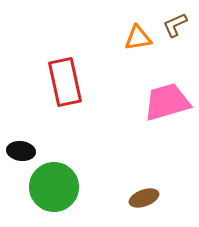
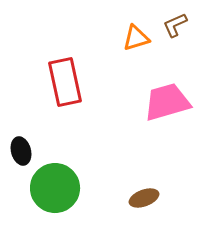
orange triangle: moved 2 px left; rotated 8 degrees counterclockwise
black ellipse: rotated 68 degrees clockwise
green circle: moved 1 px right, 1 px down
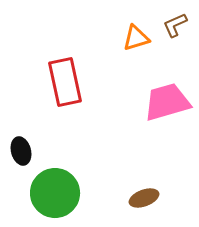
green circle: moved 5 px down
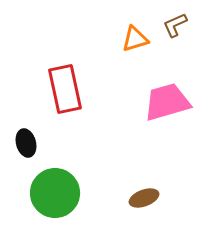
orange triangle: moved 1 px left, 1 px down
red rectangle: moved 7 px down
black ellipse: moved 5 px right, 8 px up
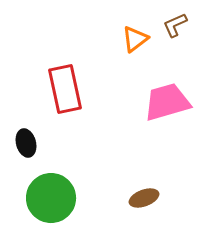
orange triangle: rotated 20 degrees counterclockwise
green circle: moved 4 px left, 5 px down
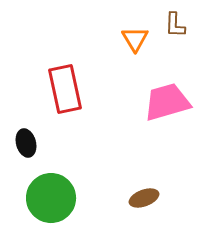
brown L-shape: rotated 64 degrees counterclockwise
orange triangle: rotated 24 degrees counterclockwise
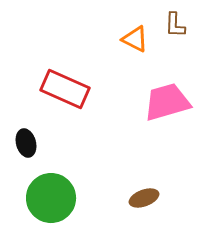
orange triangle: rotated 32 degrees counterclockwise
red rectangle: rotated 54 degrees counterclockwise
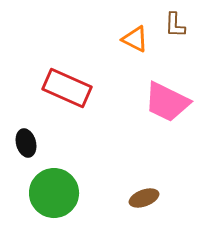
red rectangle: moved 2 px right, 1 px up
pink trapezoid: rotated 138 degrees counterclockwise
green circle: moved 3 px right, 5 px up
